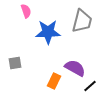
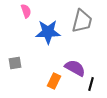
black line: moved 1 px right, 2 px up; rotated 32 degrees counterclockwise
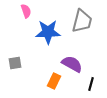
purple semicircle: moved 3 px left, 4 px up
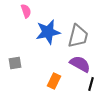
gray trapezoid: moved 4 px left, 15 px down
blue star: rotated 10 degrees counterclockwise
purple semicircle: moved 8 px right
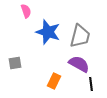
blue star: rotated 30 degrees clockwise
gray trapezoid: moved 2 px right
purple semicircle: moved 1 px left
black line: rotated 24 degrees counterclockwise
